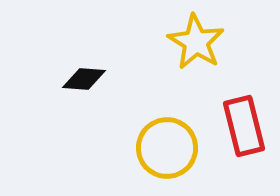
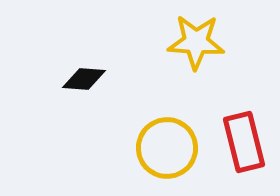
yellow star: rotated 28 degrees counterclockwise
red rectangle: moved 16 px down
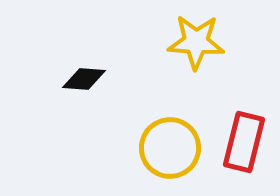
red rectangle: rotated 28 degrees clockwise
yellow circle: moved 3 px right
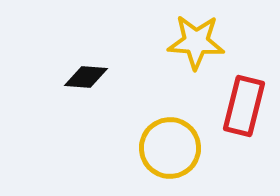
black diamond: moved 2 px right, 2 px up
red rectangle: moved 36 px up
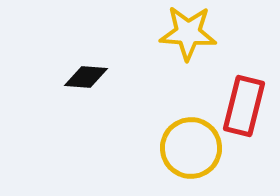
yellow star: moved 8 px left, 9 px up
yellow circle: moved 21 px right
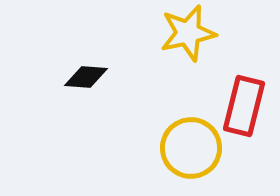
yellow star: rotated 16 degrees counterclockwise
